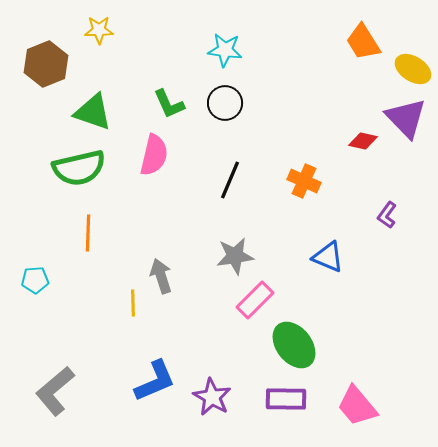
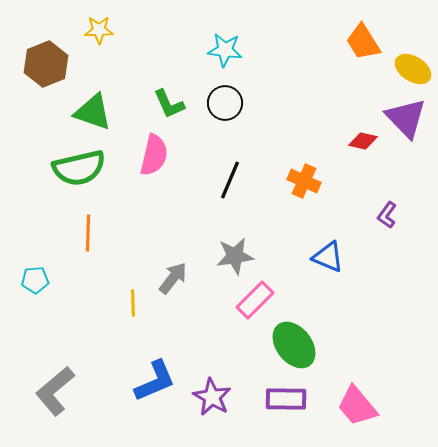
gray arrow: moved 12 px right, 2 px down; rotated 56 degrees clockwise
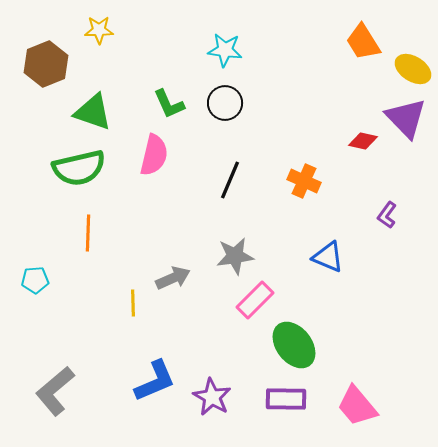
gray arrow: rotated 28 degrees clockwise
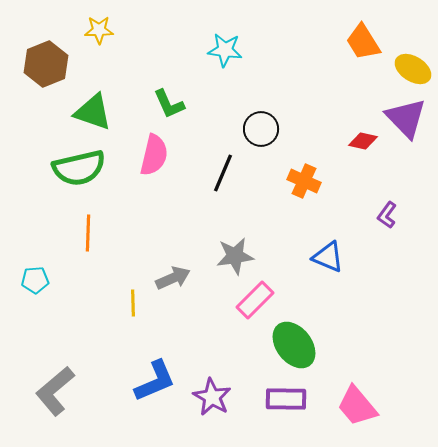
black circle: moved 36 px right, 26 px down
black line: moved 7 px left, 7 px up
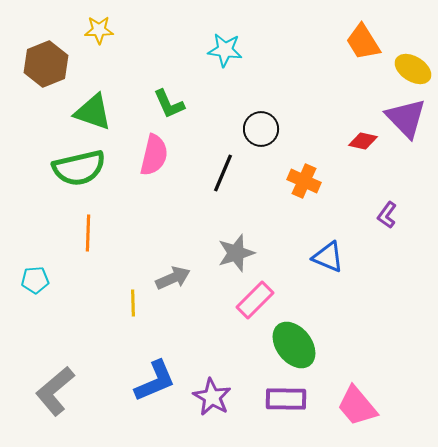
gray star: moved 1 px right, 3 px up; rotated 9 degrees counterclockwise
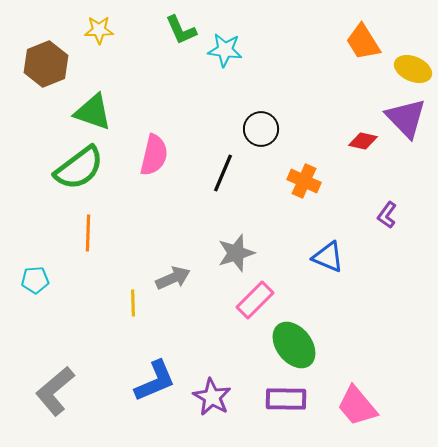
yellow ellipse: rotated 9 degrees counterclockwise
green L-shape: moved 12 px right, 74 px up
green semicircle: rotated 24 degrees counterclockwise
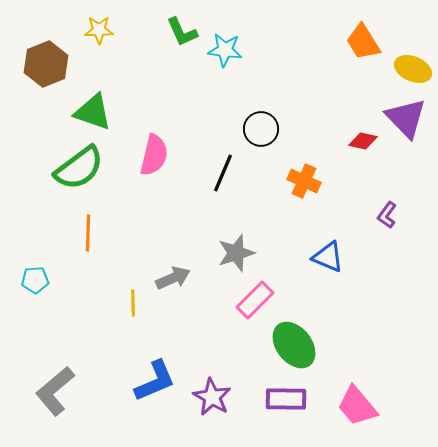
green L-shape: moved 1 px right, 2 px down
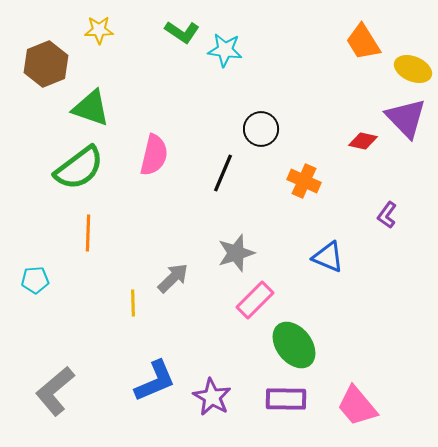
green L-shape: rotated 32 degrees counterclockwise
green triangle: moved 2 px left, 4 px up
gray arrow: rotated 20 degrees counterclockwise
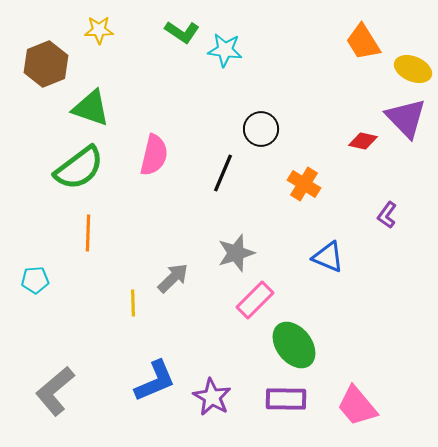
orange cross: moved 3 px down; rotated 8 degrees clockwise
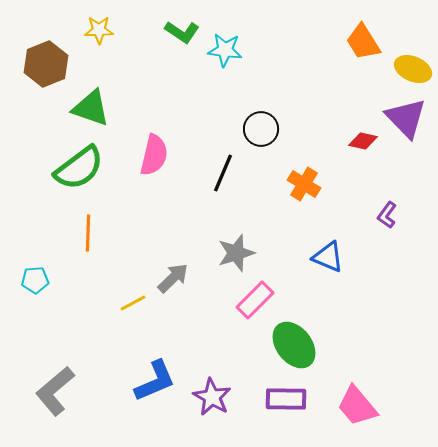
yellow line: rotated 64 degrees clockwise
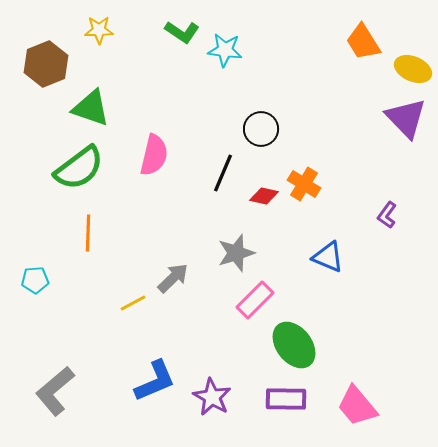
red diamond: moved 99 px left, 55 px down
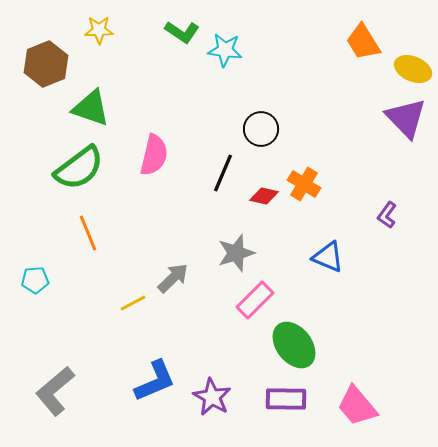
orange line: rotated 24 degrees counterclockwise
